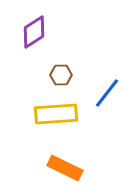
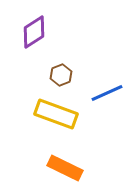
brown hexagon: rotated 20 degrees counterclockwise
blue line: rotated 28 degrees clockwise
yellow rectangle: rotated 24 degrees clockwise
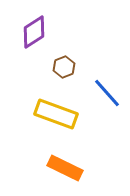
brown hexagon: moved 3 px right, 8 px up
blue line: rotated 72 degrees clockwise
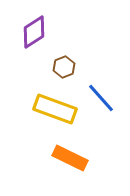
blue line: moved 6 px left, 5 px down
yellow rectangle: moved 1 px left, 5 px up
orange rectangle: moved 5 px right, 10 px up
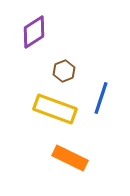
brown hexagon: moved 4 px down
blue line: rotated 60 degrees clockwise
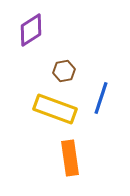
purple diamond: moved 3 px left, 2 px up
brown hexagon: rotated 10 degrees clockwise
orange rectangle: rotated 56 degrees clockwise
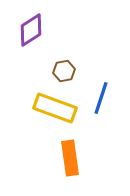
yellow rectangle: moved 1 px up
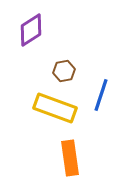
blue line: moved 3 px up
